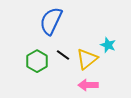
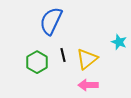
cyan star: moved 11 px right, 3 px up
black line: rotated 40 degrees clockwise
green hexagon: moved 1 px down
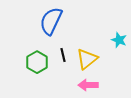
cyan star: moved 2 px up
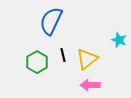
pink arrow: moved 2 px right
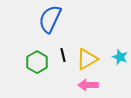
blue semicircle: moved 1 px left, 2 px up
cyan star: moved 1 px right, 17 px down
yellow triangle: rotated 10 degrees clockwise
pink arrow: moved 2 px left
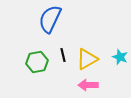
green hexagon: rotated 20 degrees clockwise
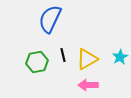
cyan star: rotated 21 degrees clockwise
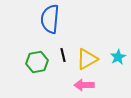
blue semicircle: rotated 20 degrees counterclockwise
cyan star: moved 2 px left
pink arrow: moved 4 px left
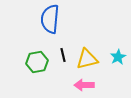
yellow triangle: rotated 15 degrees clockwise
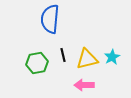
cyan star: moved 6 px left
green hexagon: moved 1 px down
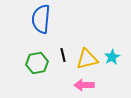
blue semicircle: moved 9 px left
